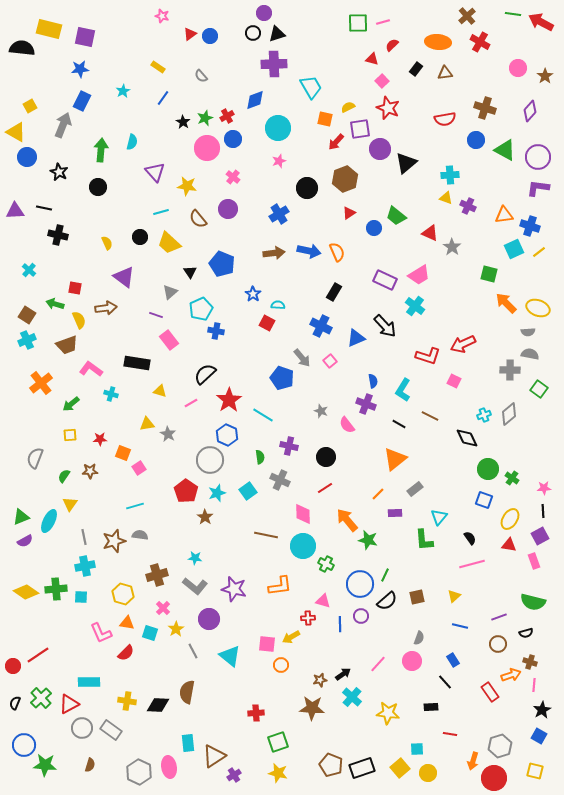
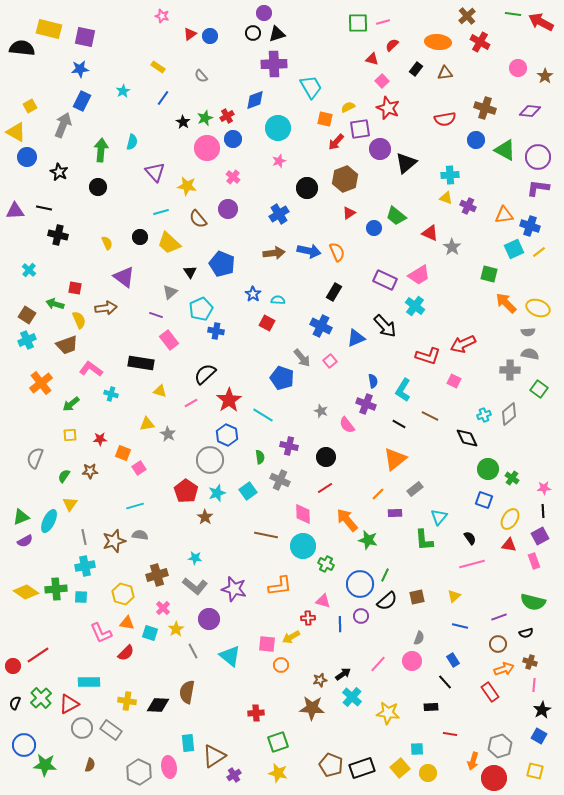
purple diamond at (530, 111): rotated 55 degrees clockwise
cyan semicircle at (278, 305): moved 5 px up
black rectangle at (137, 363): moved 4 px right
orange arrow at (511, 675): moved 7 px left, 6 px up
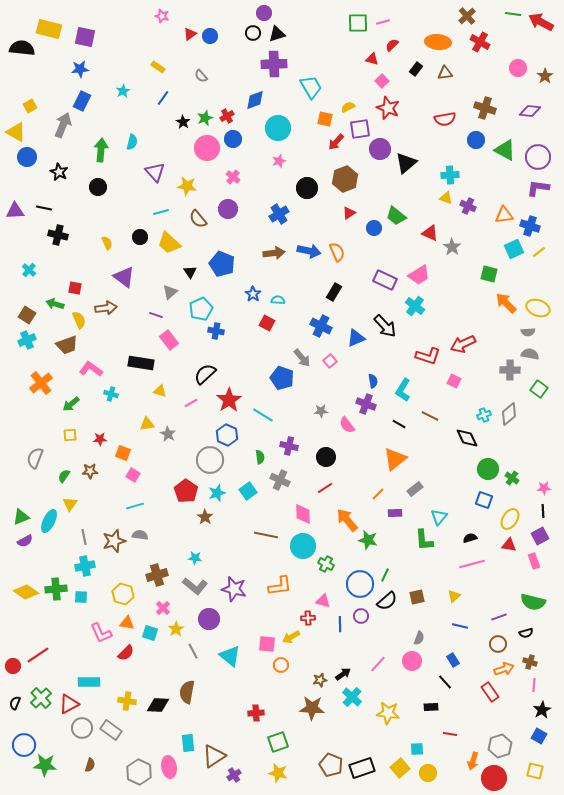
gray star at (321, 411): rotated 24 degrees counterclockwise
pink square at (139, 468): moved 6 px left, 7 px down; rotated 24 degrees counterclockwise
black semicircle at (470, 538): rotated 72 degrees counterclockwise
